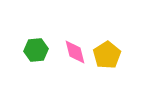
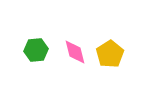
yellow pentagon: moved 3 px right, 1 px up
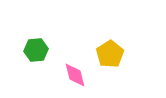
pink diamond: moved 23 px down
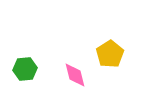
green hexagon: moved 11 px left, 19 px down
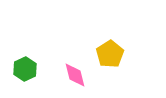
green hexagon: rotated 20 degrees counterclockwise
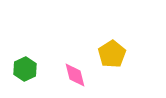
yellow pentagon: moved 2 px right
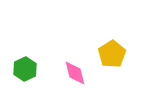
pink diamond: moved 2 px up
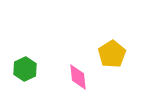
pink diamond: moved 3 px right, 4 px down; rotated 8 degrees clockwise
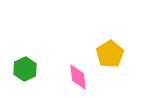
yellow pentagon: moved 2 px left
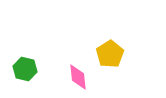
green hexagon: rotated 20 degrees counterclockwise
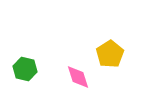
pink diamond: rotated 12 degrees counterclockwise
